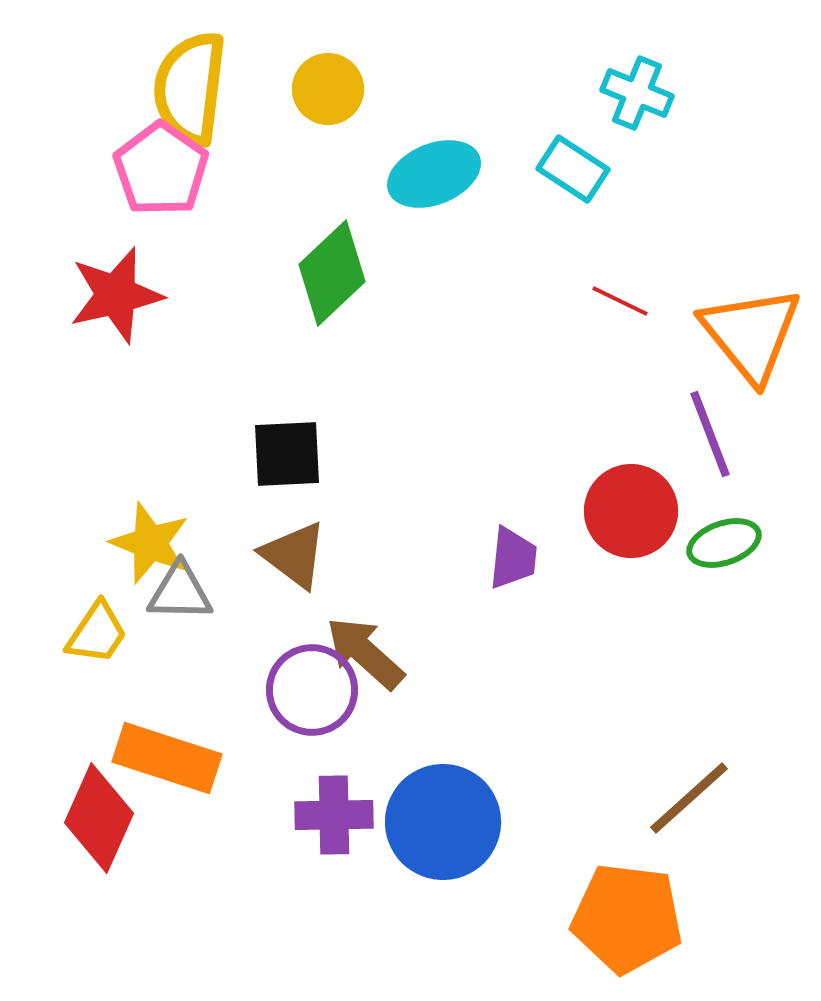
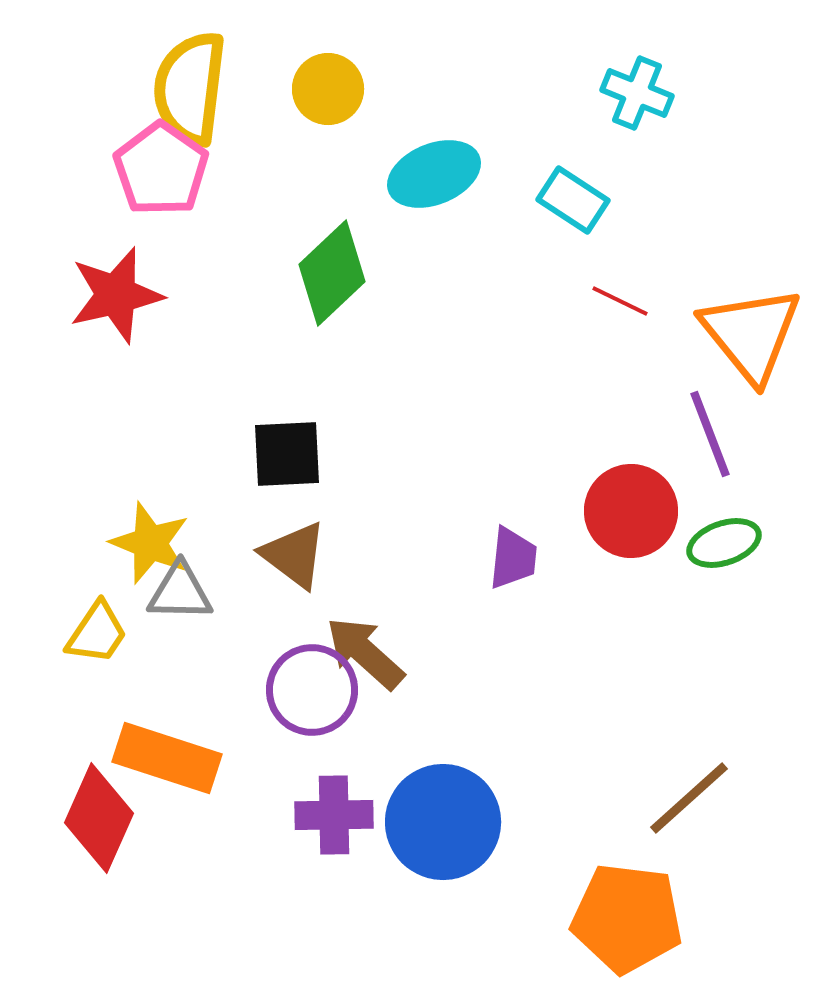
cyan rectangle: moved 31 px down
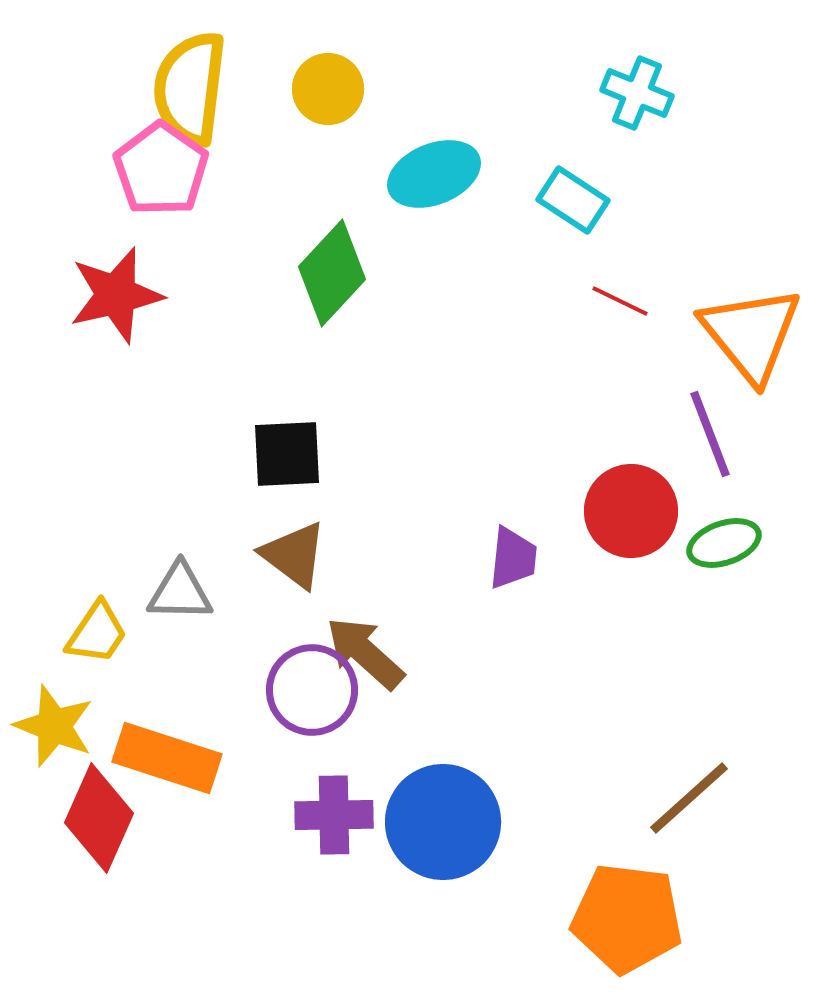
green diamond: rotated 4 degrees counterclockwise
yellow star: moved 96 px left, 183 px down
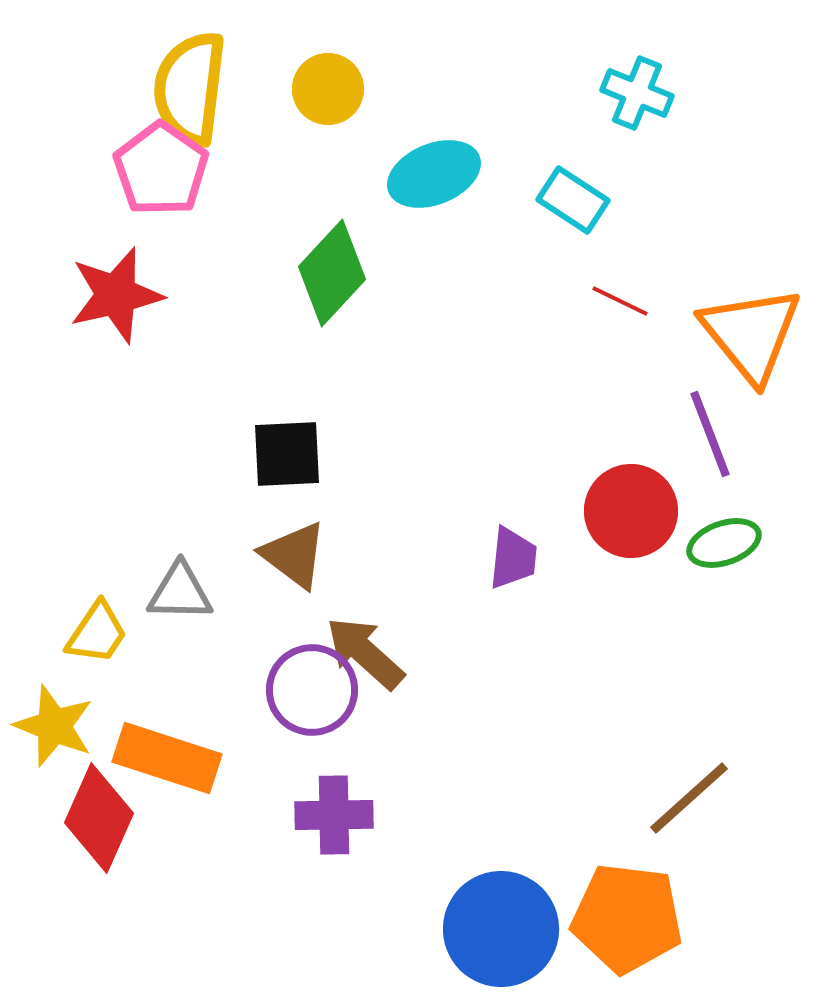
blue circle: moved 58 px right, 107 px down
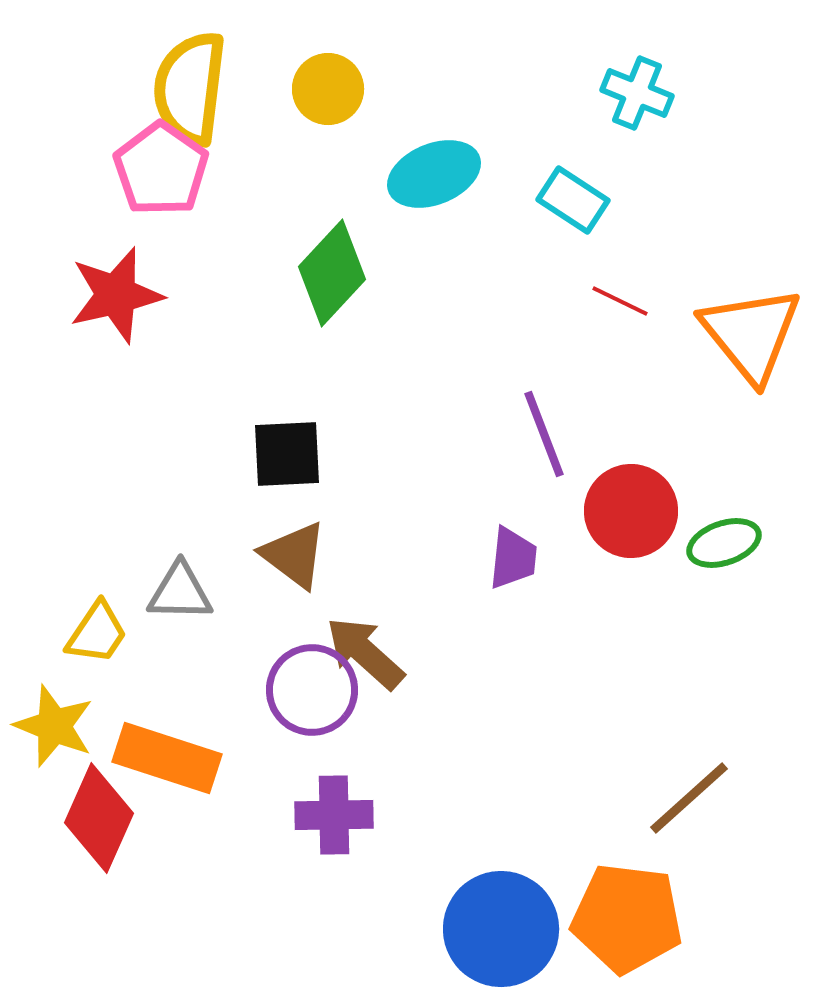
purple line: moved 166 px left
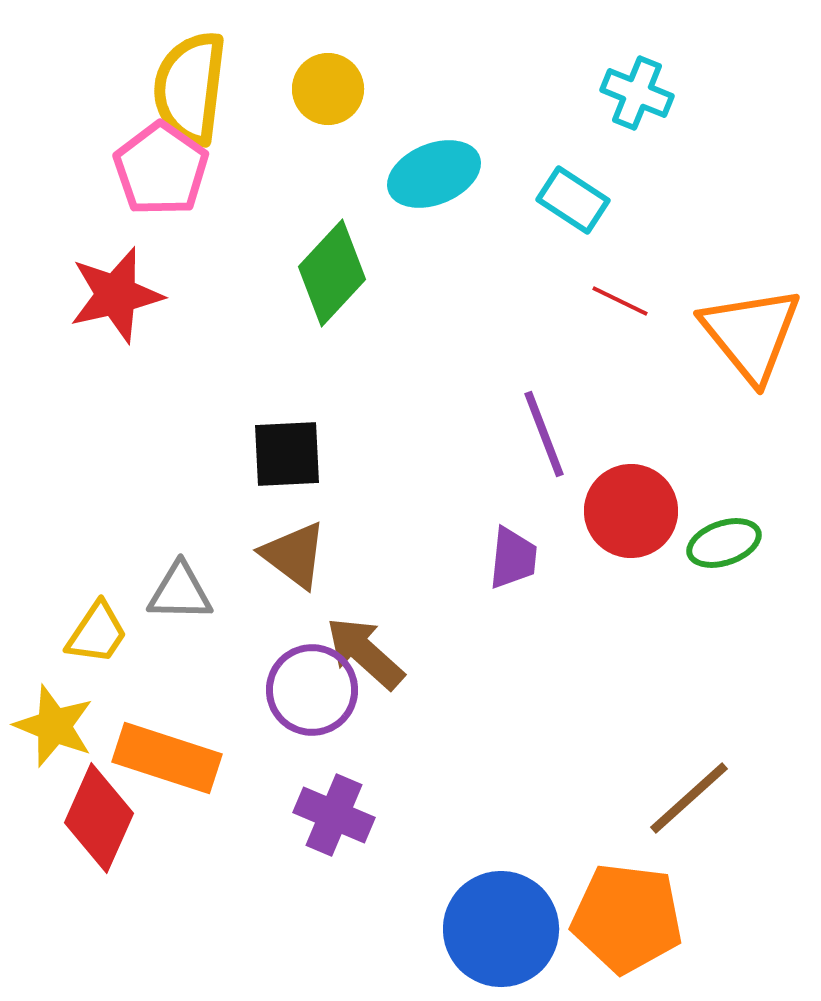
purple cross: rotated 24 degrees clockwise
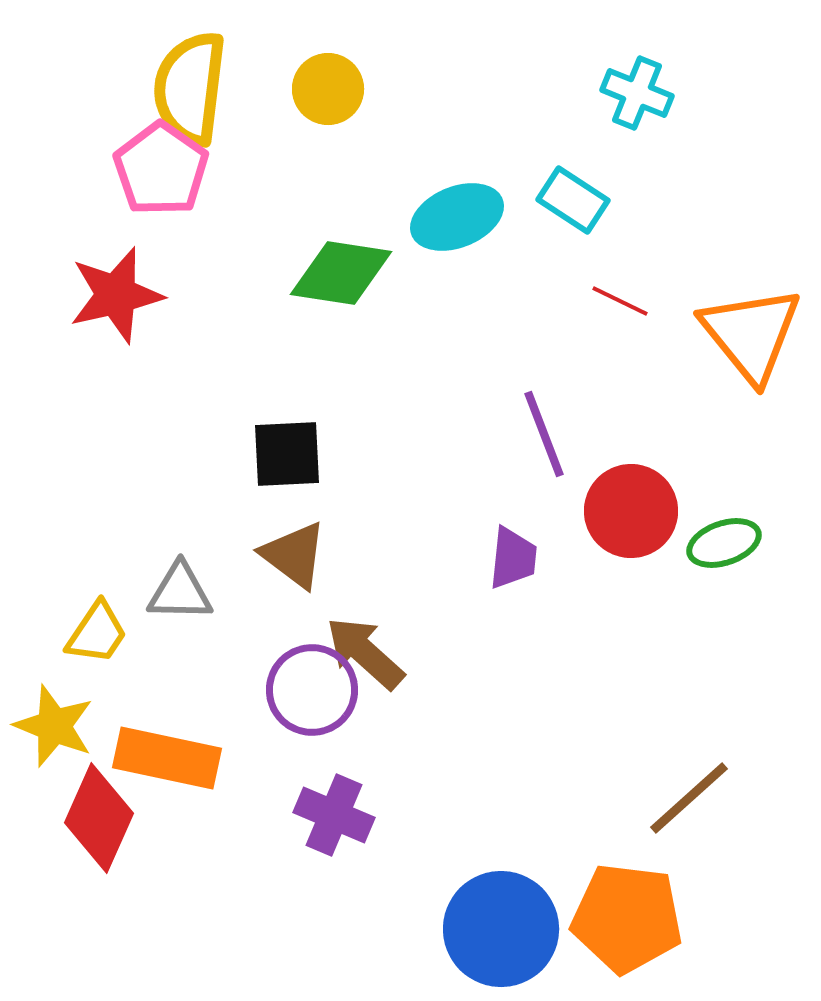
cyan ellipse: moved 23 px right, 43 px down
green diamond: moved 9 px right; rotated 56 degrees clockwise
orange rectangle: rotated 6 degrees counterclockwise
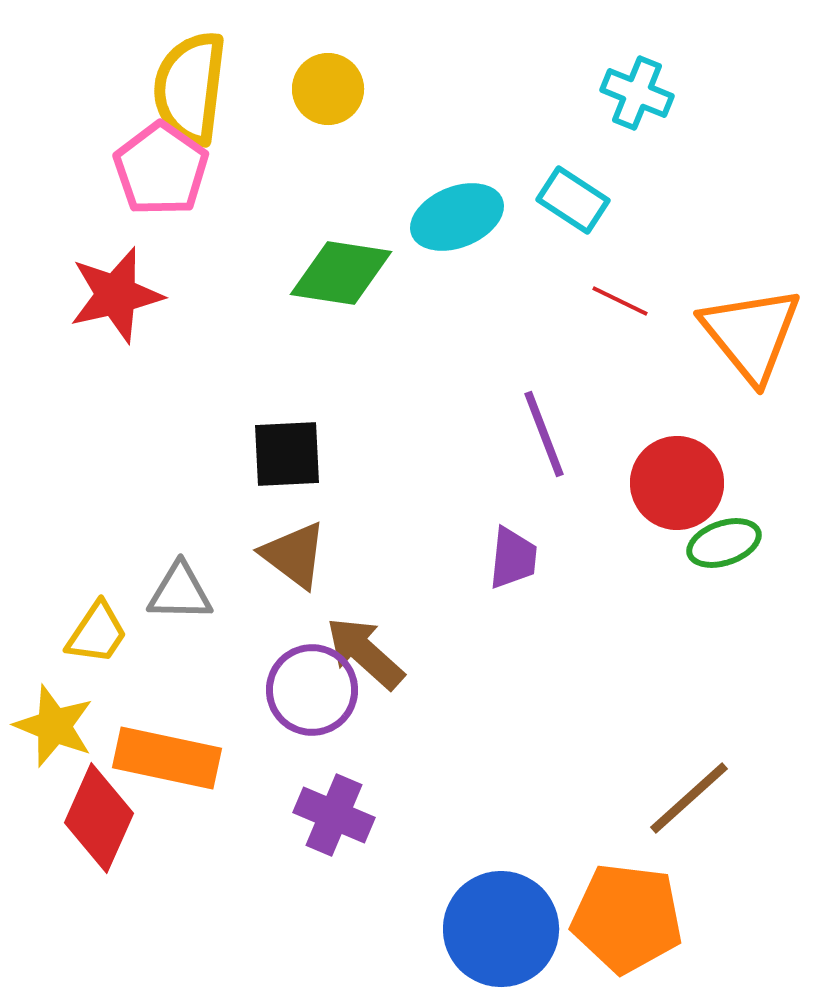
red circle: moved 46 px right, 28 px up
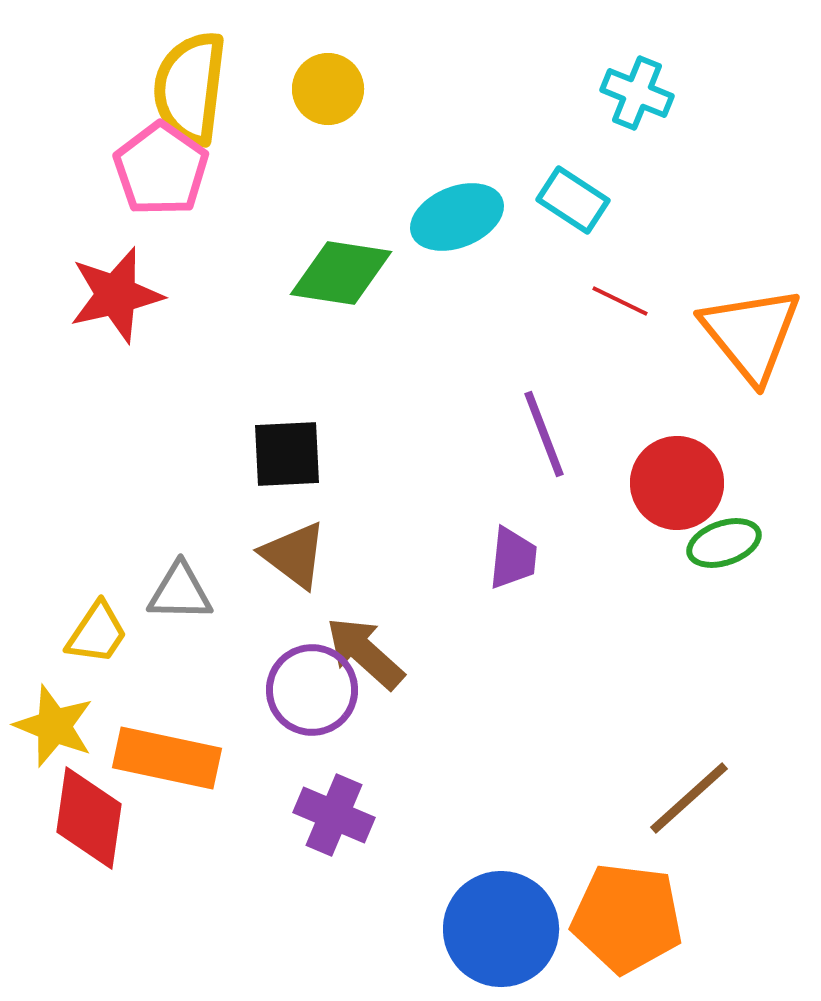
red diamond: moved 10 px left; rotated 16 degrees counterclockwise
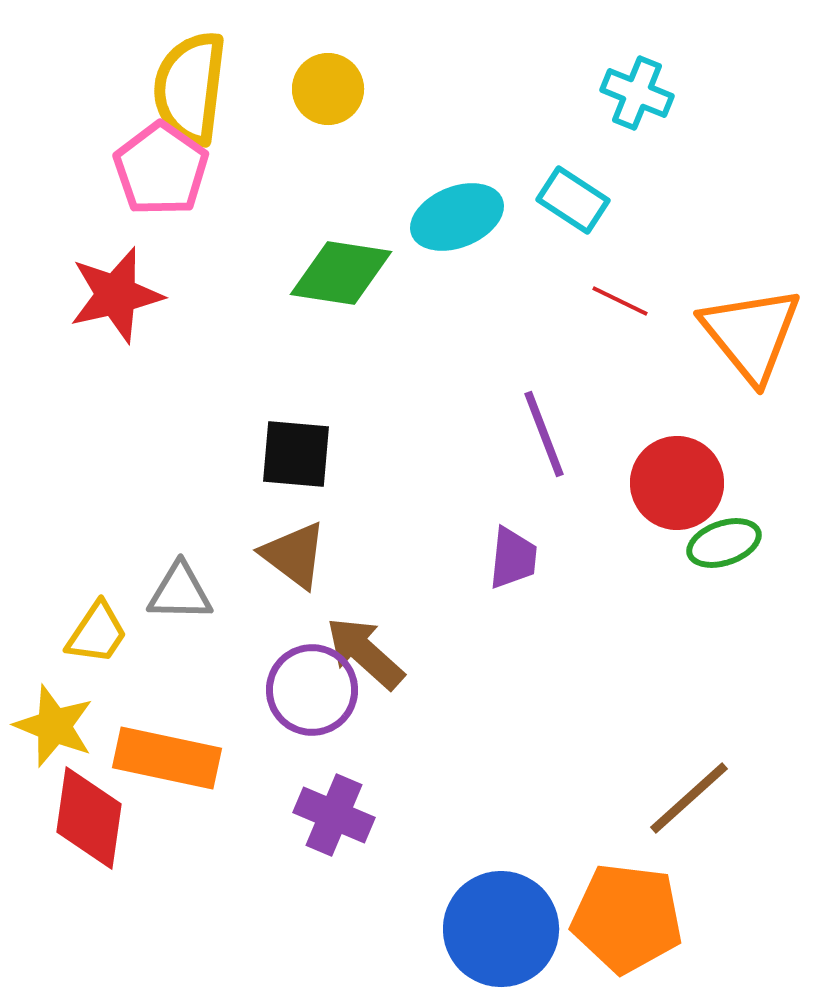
black square: moved 9 px right; rotated 8 degrees clockwise
